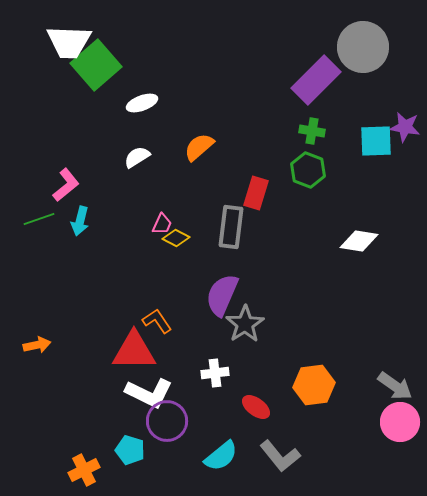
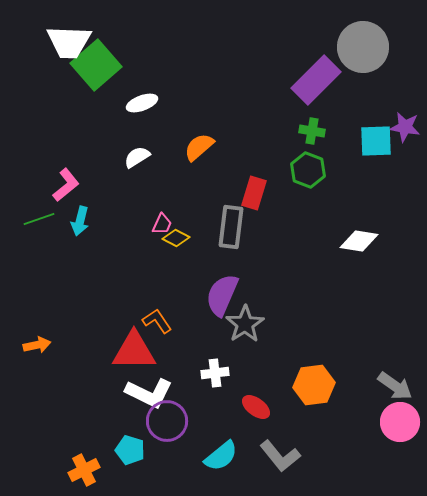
red rectangle: moved 2 px left
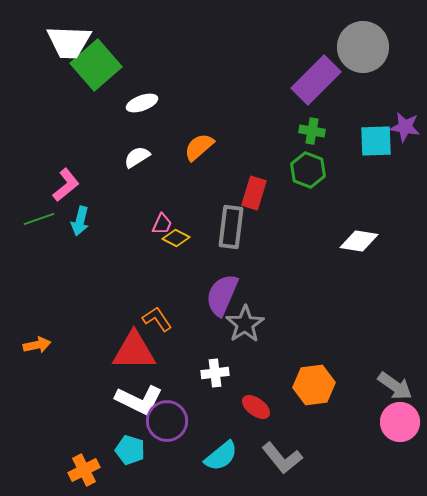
orange L-shape: moved 2 px up
white L-shape: moved 10 px left, 7 px down
gray L-shape: moved 2 px right, 2 px down
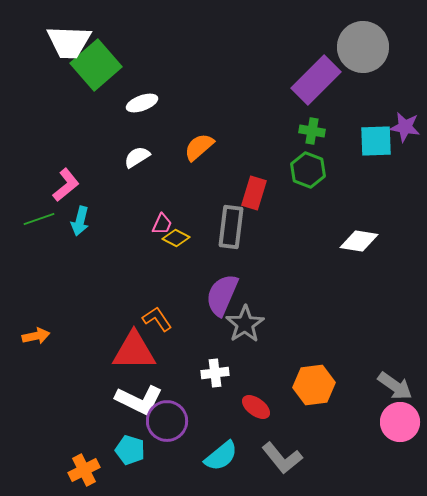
orange arrow: moved 1 px left, 9 px up
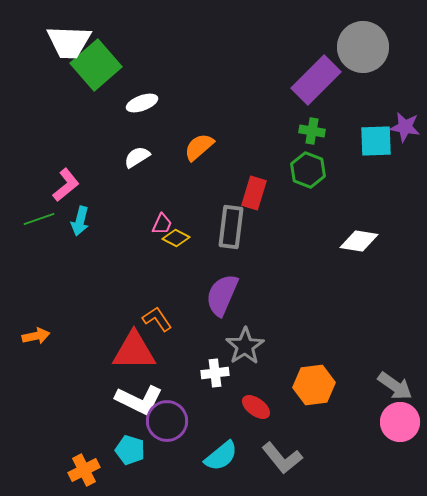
gray star: moved 22 px down
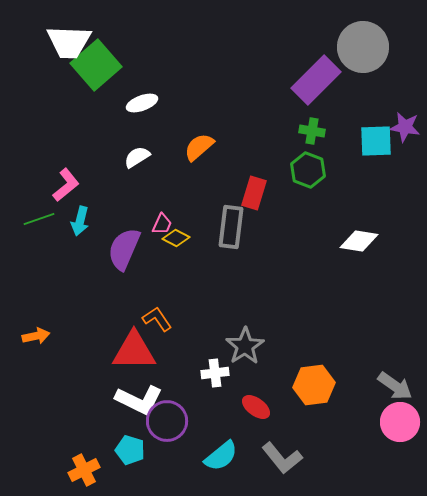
purple semicircle: moved 98 px left, 46 px up
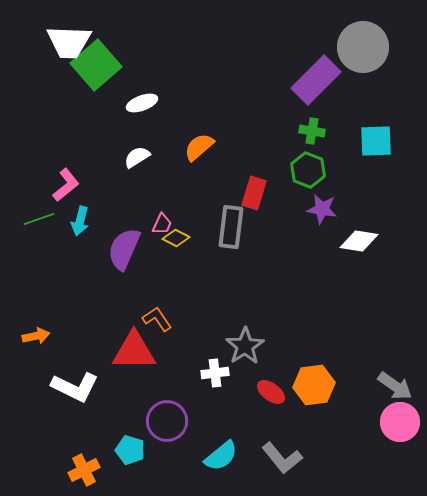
purple star: moved 83 px left, 82 px down
white L-shape: moved 64 px left, 13 px up
red ellipse: moved 15 px right, 15 px up
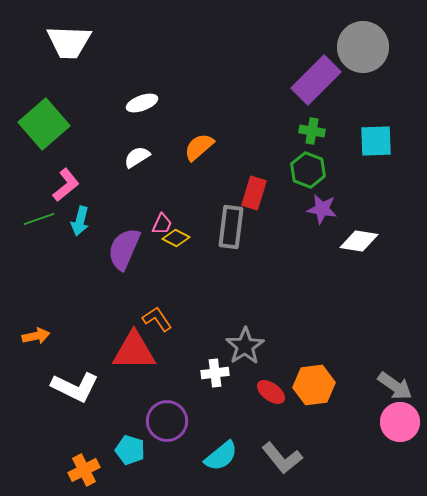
green square: moved 52 px left, 59 px down
